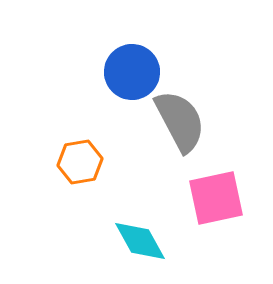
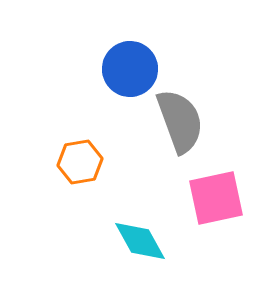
blue circle: moved 2 px left, 3 px up
gray semicircle: rotated 8 degrees clockwise
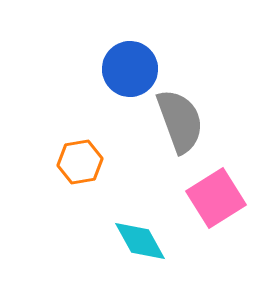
pink square: rotated 20 degrees counterclockwise
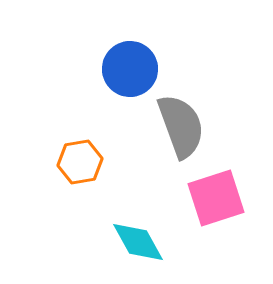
gray semicircle: moved 1 px right, 5 px down
pink square: rotated 14 degrees clockwise
cyan diamond: moved 2 px left, 1 px down
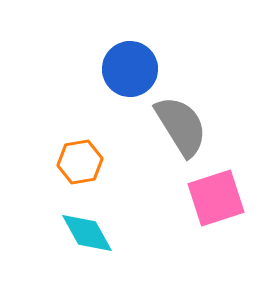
gray semicircle: rotated 12 degrees counterclockwise
cyan diamond: moved 51 px left, 9 px up
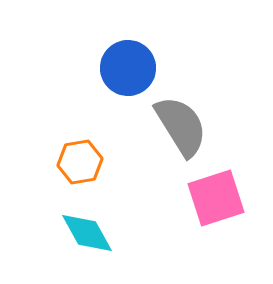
blue circle: moved 2 px left, 1 px up
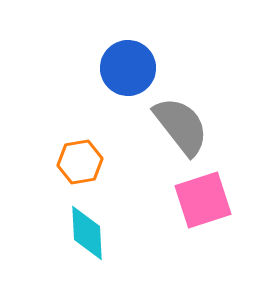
gray semicircle: rotated 6 degrees counterclockwise
pink square: moved 13 px left, 2 px down
cyan diamond: rotated 26 degrees clockwise
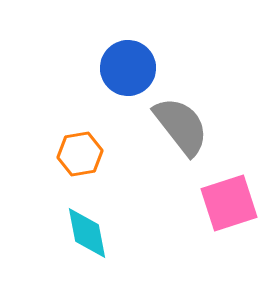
orange hexagon: moved 8 px up
pink square: moved 26 px right, 3 px down
cyan diamond: rotated 8 degrees counterclockwise
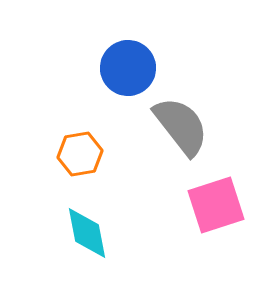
pink square: moved 13 px left, 2 px down
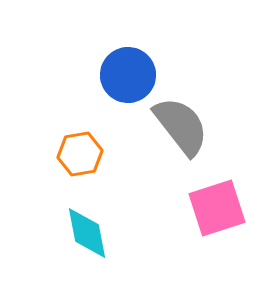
blue circle: moved 7 px down
pink square: moved 1 px right, 3 px down
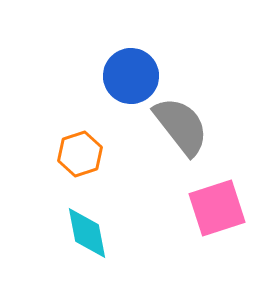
blue circle: moved 3 px right, 1 px down
orange hexagon: rotated 9 degrees counterclockwise
